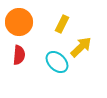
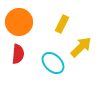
red semicircle: moved 1 px left, 1 px up
cyan ellipse: moved 4 px left, 1 px down
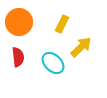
red semicircle: moved 3 px down; rotated 12 degrees counterclockwise
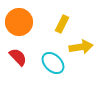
yellow arrow: rotated 35 degrees clockwise
red semicircle: rotated 36 degrees counterclockwise
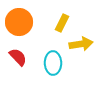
yellow rectangle: moved 1 px up
yellow arrow: moved 3 px up
cyan ellipse: rotated 45 degrees clockwise
